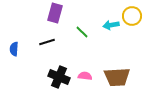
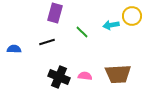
blue semicircle: rotated 88 degrees clockwise
brown trapezoid: moved 1 px right, 3 px up
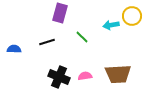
purple rectangle: moved 5 px right
green line: moved 5 px down
pink semicircle: rotated 16 degrees counterclockwise
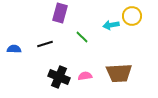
black line: moved 2 px left, 2 px down
brown trapezoid: moved 1 px right, 1 px up
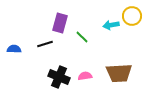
purple rectangle: moved 10 px down
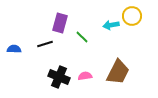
brown trapezoid: moved 1 px left, 1 px up; rotated 60 degrees counterclockwise
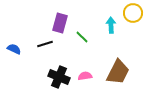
yellow circle: moved 1 px right, 3 px up
cyan arrow: rotated 98 degrees clockwise
blue semicircle: rotated 24 degrees clockwise
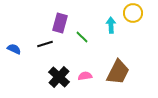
black cross: rotated 20 degrees clockwise
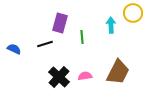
green line: rotated 40 degrees clockwise
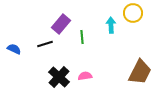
purple rectangle: moved 1 px right, 1 px down; rotated 24 degrees clockwise
brown trapezoid: moved 22 px right
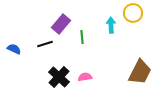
pink semicircle: moved 1 px down
